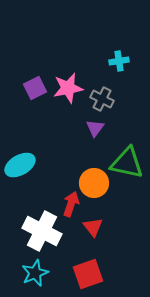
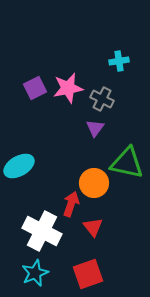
cyan ellipse: moved 1 px left, 1 px down
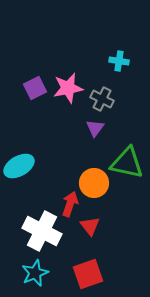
cyan cross: rotated 18 degrees clockwise
red arrow: moved 1 px left
red triangle: moved 3 px left, 1 px up
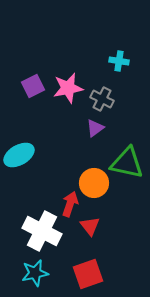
purple square: moved 2 px left, 2 px up
purple triangle: rotated 18 degrees clockwise
cyan ellipse: moved 11 px up
cyan star: rotated 12 degrees clockwise
